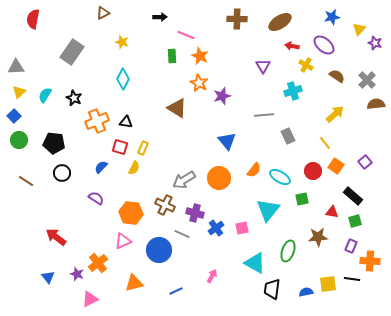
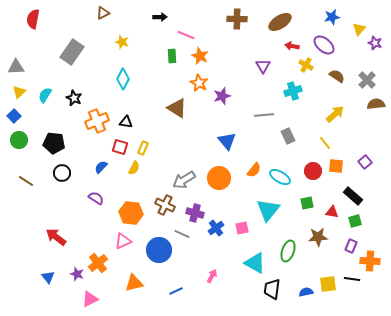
orange square at (336, 166): rotated 28 degrees counterclockwise
green square at (302, 199): moved 5 px right, 4 px down
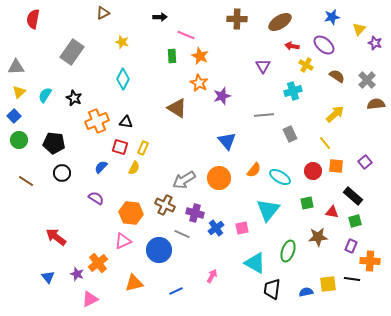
gray rectangle at (288, 136): moved 2 px right, 2 px up
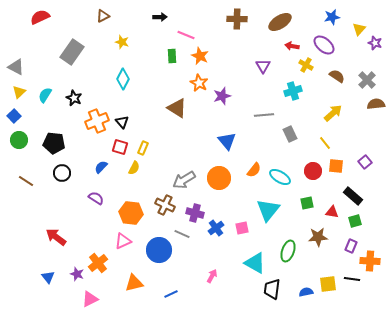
brown triangle at (103, 13): moved 3 px down
red semicircle at (33, 19): moved 7 px right, 2 px up; rotated 54 degrees clockwise
gray triangle at (16, 67): rotated 30 degrees clockwise
yellow arrow at (335, 114): moved 2 px left, 1 px up
black triangle at (126, 122): moved 4 px left; rotated 40 degrees clockwise
blue line at (176, 291): moved 5 px left, 3 px down
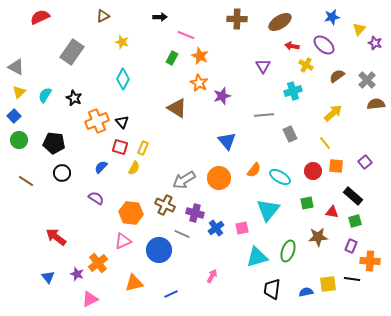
green rectangle at (172, 56): moved 2 px down; rotated 32 degrees clockwise
brown semicircle at (337, 76): rotated 70 degrees counterclockwise
cyan triangle at (255, 263): moved 2 px right, 6 px up; rotated 45 degrees counterclockwise
